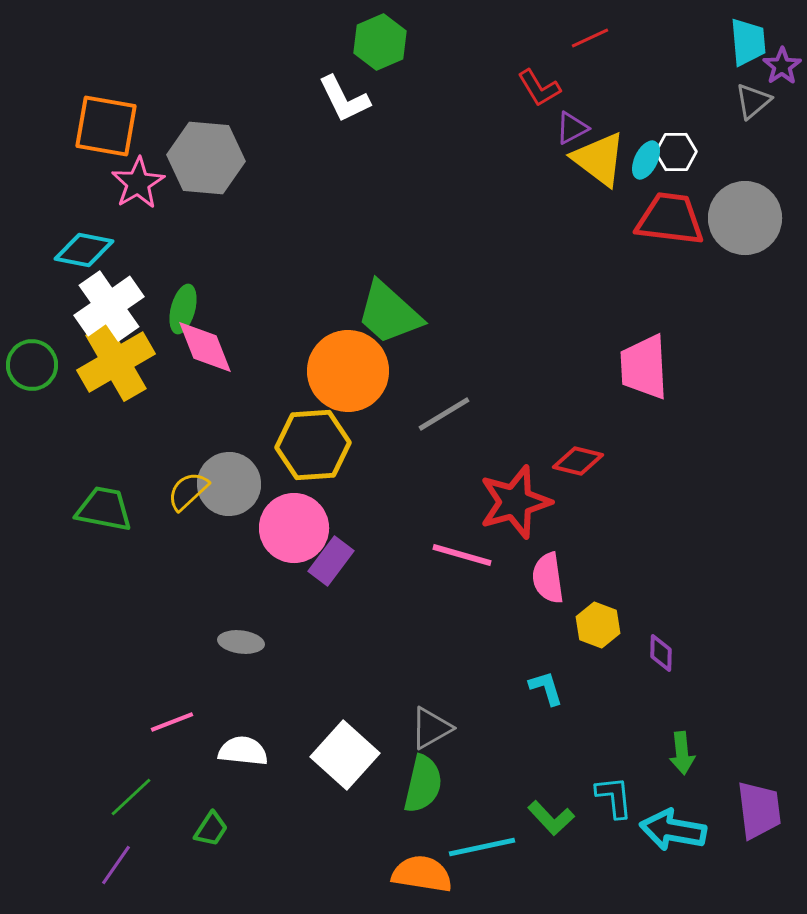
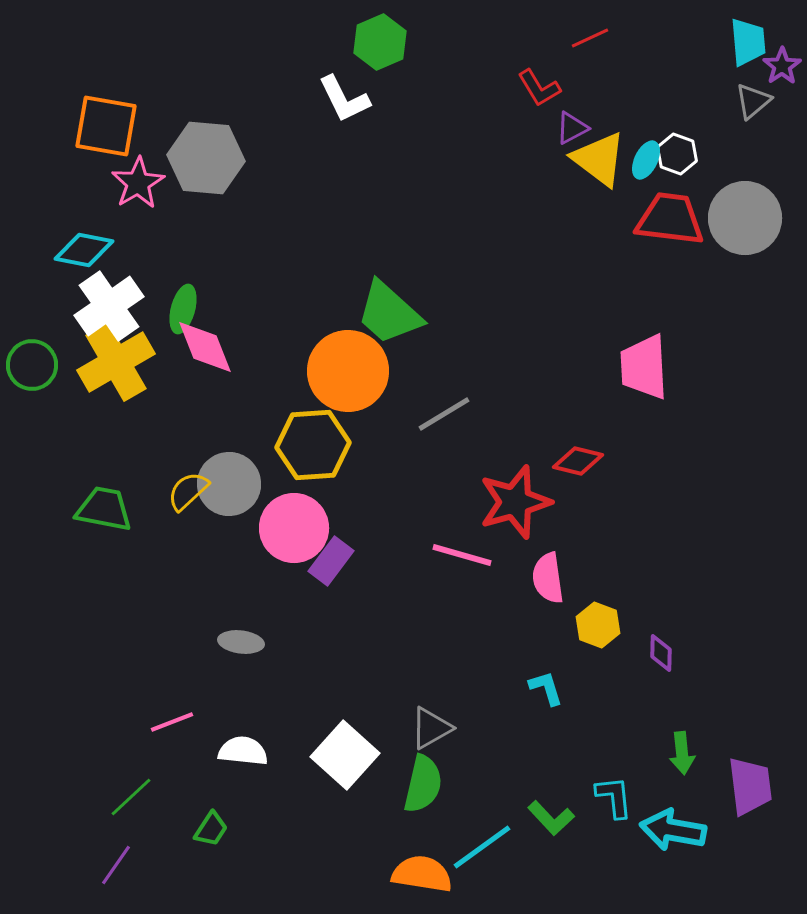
white hexagon at (676, 152): moved 1 px right, 2 px down; rotated 21 degrees clockwise
purple trapezoid at (759, 810): moved 9 px left, 24 px up
cyan line at (482, 847): rotated 24 degrees counterclockwise
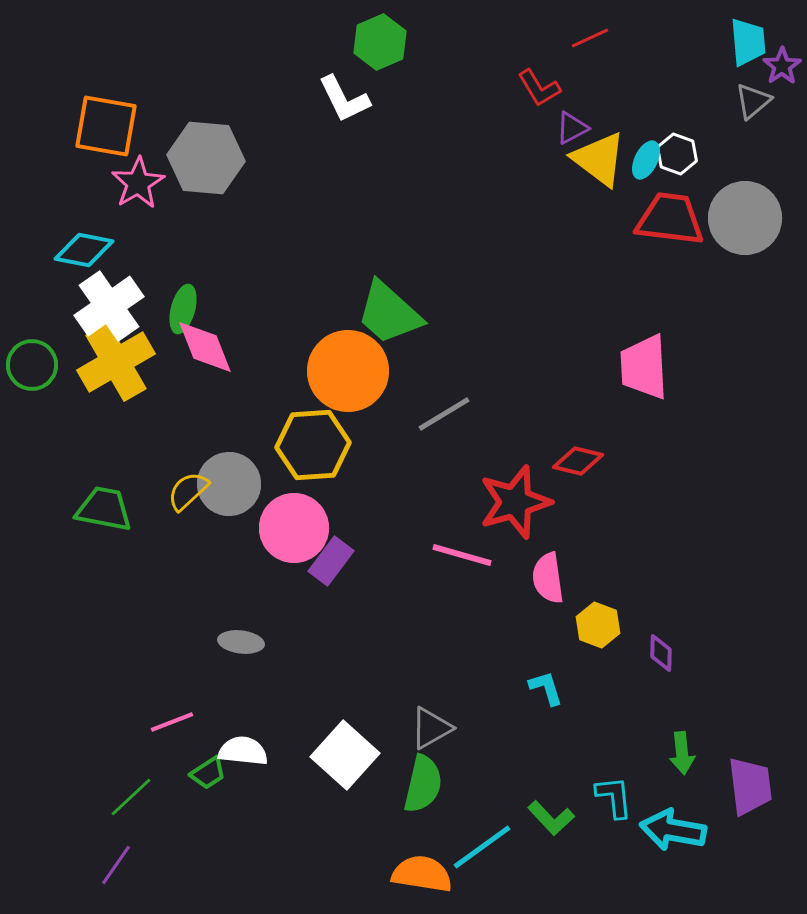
green trapezoid at (211, 829): moved 3 px left, 56 px up; rotated 24 degrees clockwise
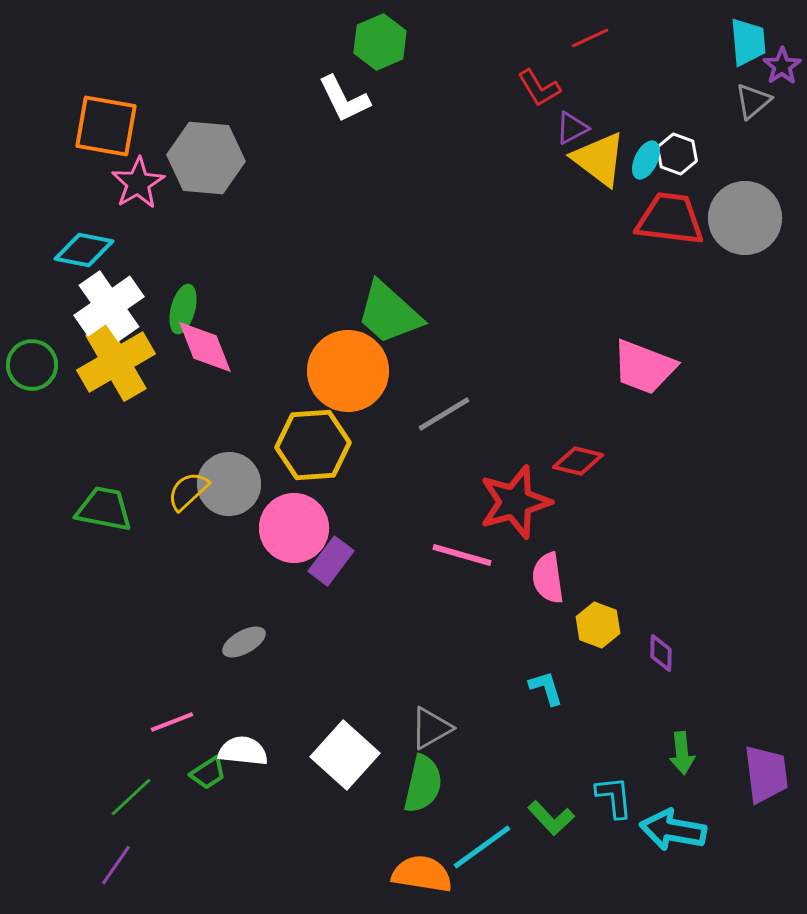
pink trapezoid at (644, 367): rotated 66 degrees counterclockwise
gray ellipse at (241, 642): moved 3 px right; rotated 36 degrees counterclockwise
purple trapezoid at (750, 786): moved 16 px right, 12 px up
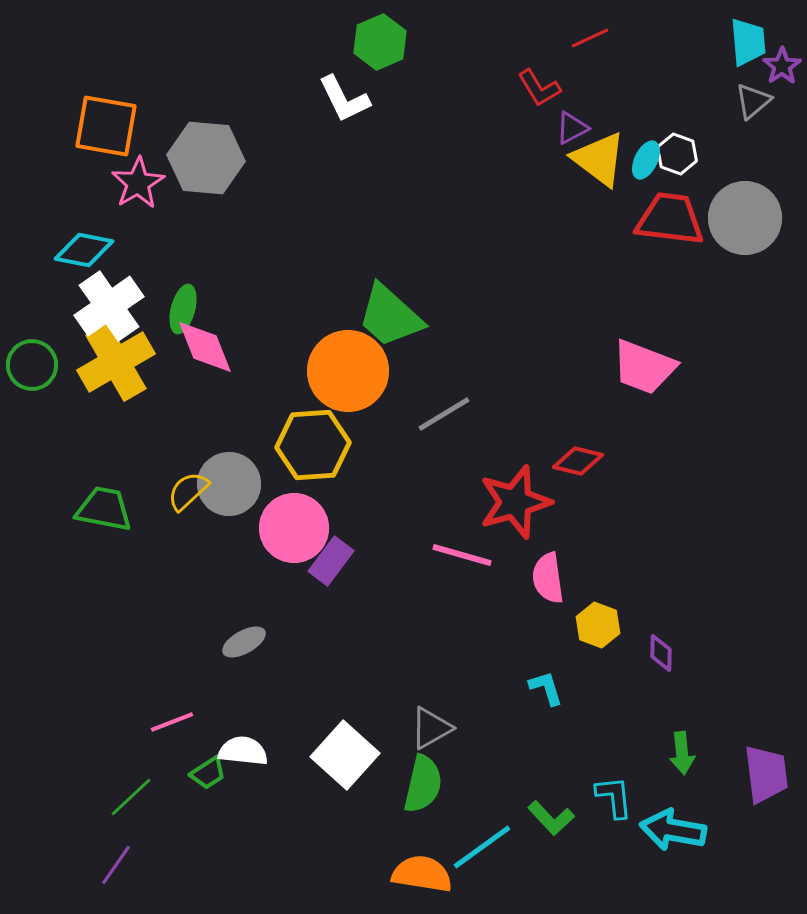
green trapezoid at (389, 313): moved 1 px right, 3 px down
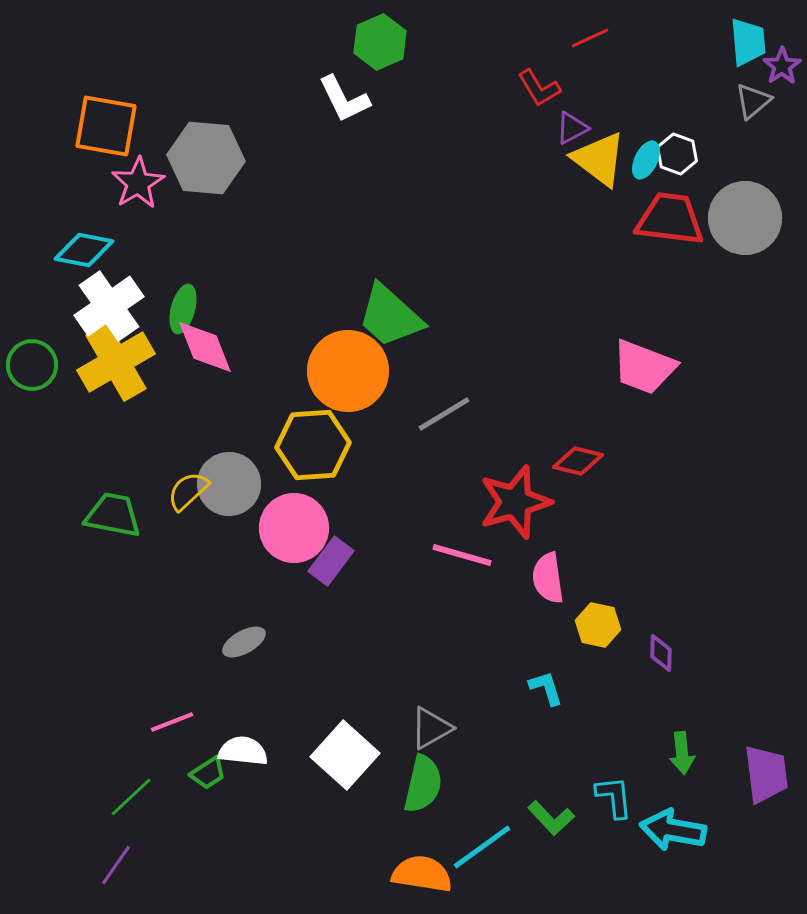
green trapezoid at (104, 509): moved 9 px right, 6 px down
yellow hexagon at (598, 625): rotated 9 degrees counterclockwise
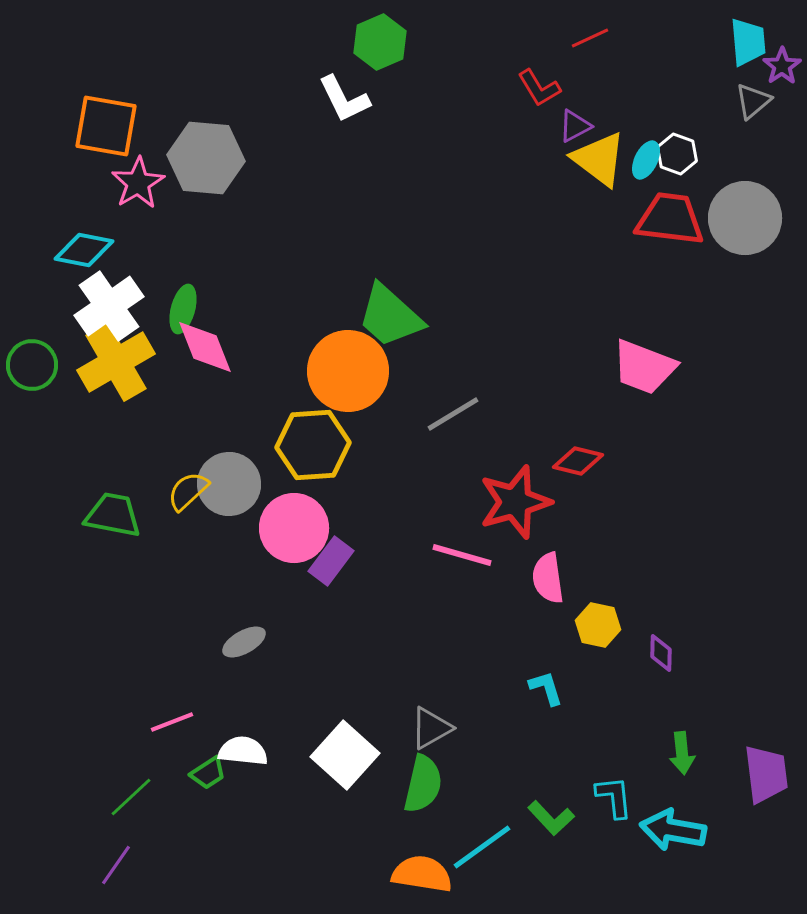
purple triangle at (572, 128): moved 3 px right, 2 px up
gray line at (444, 414): moved 9 px right
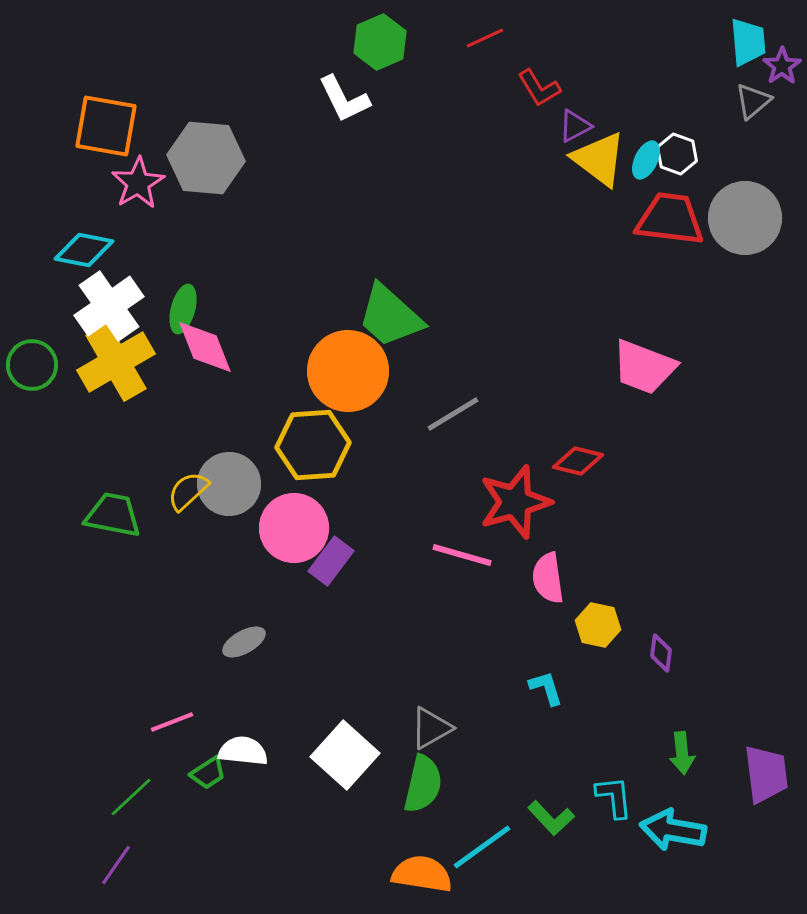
red line at (590, 38): moved 105 px left
purple diamond at (661, 653): rotated 6 degrees clockwise
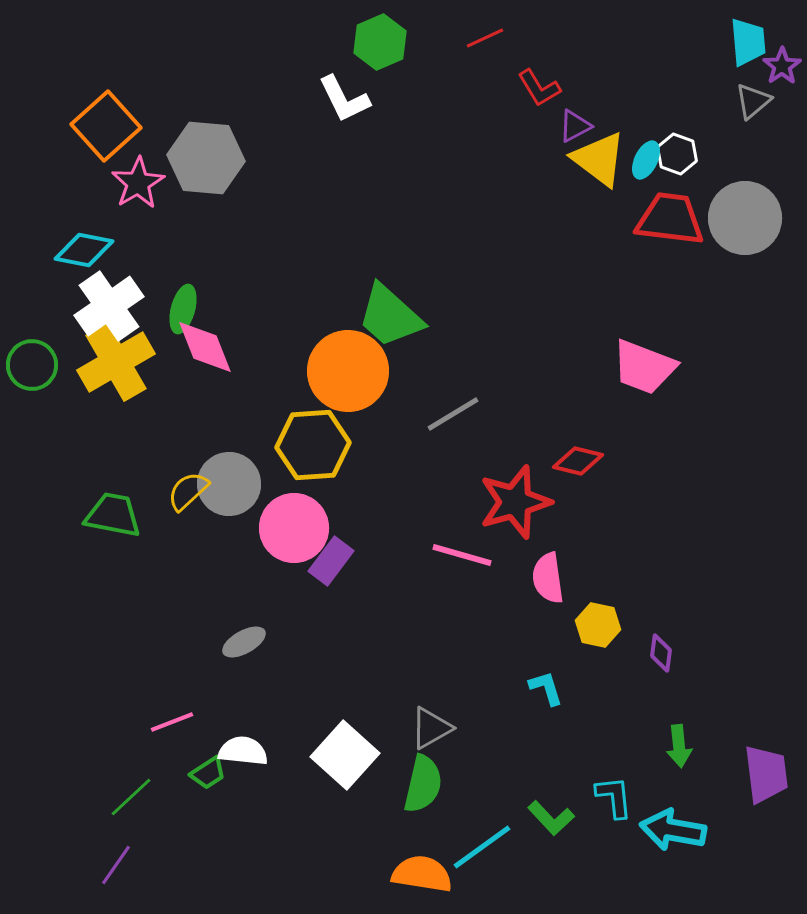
orange square at (106, 126): rotated 38 degrees clockwise
green arrow at (682, 753): moved 3 px left, 7 px up
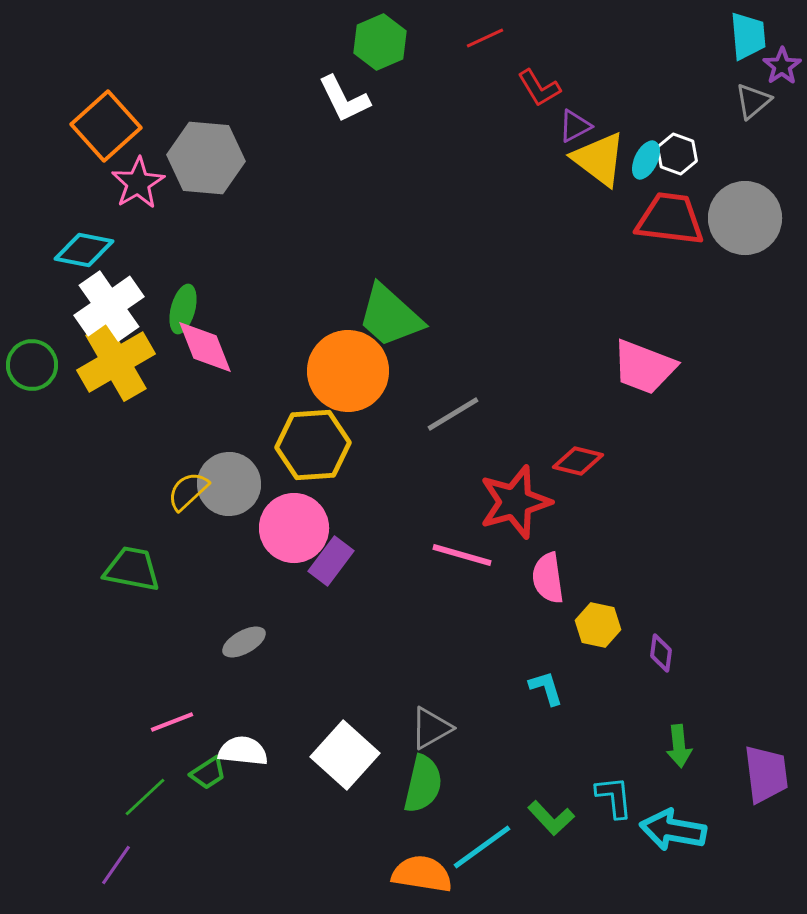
cyan trapezoid at (748, 42): moved 6 px up
green trapezoid at (113, 515): moved 19 px right, 54 px down
green line at (131, 797): moved 14 px right
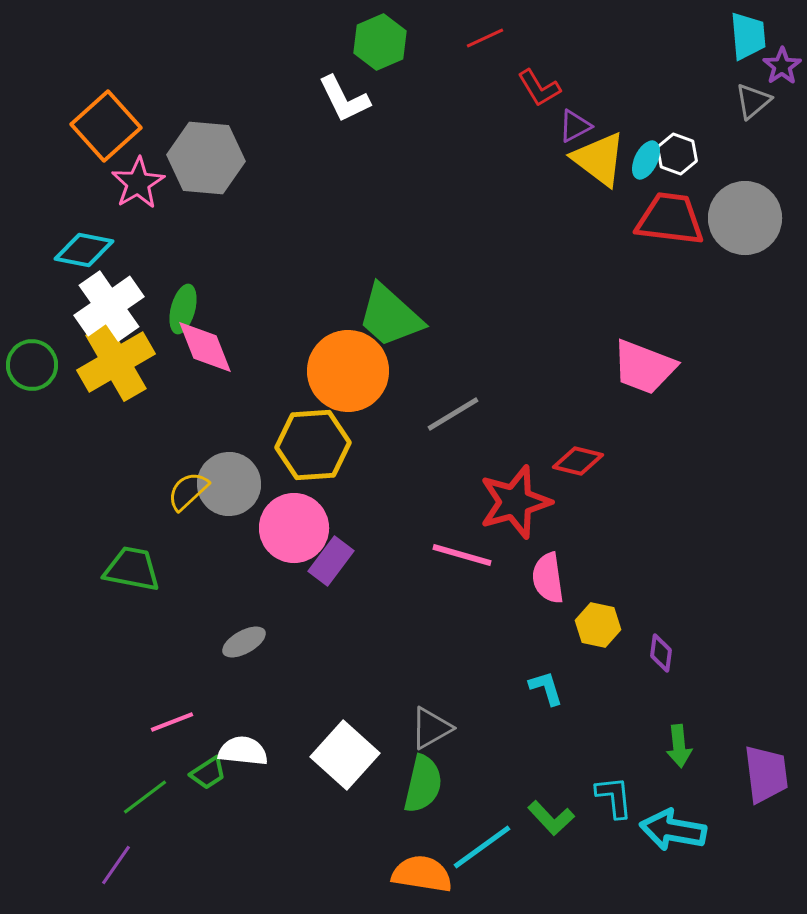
green line at (145, 797): rotated 6 degrees clockwise
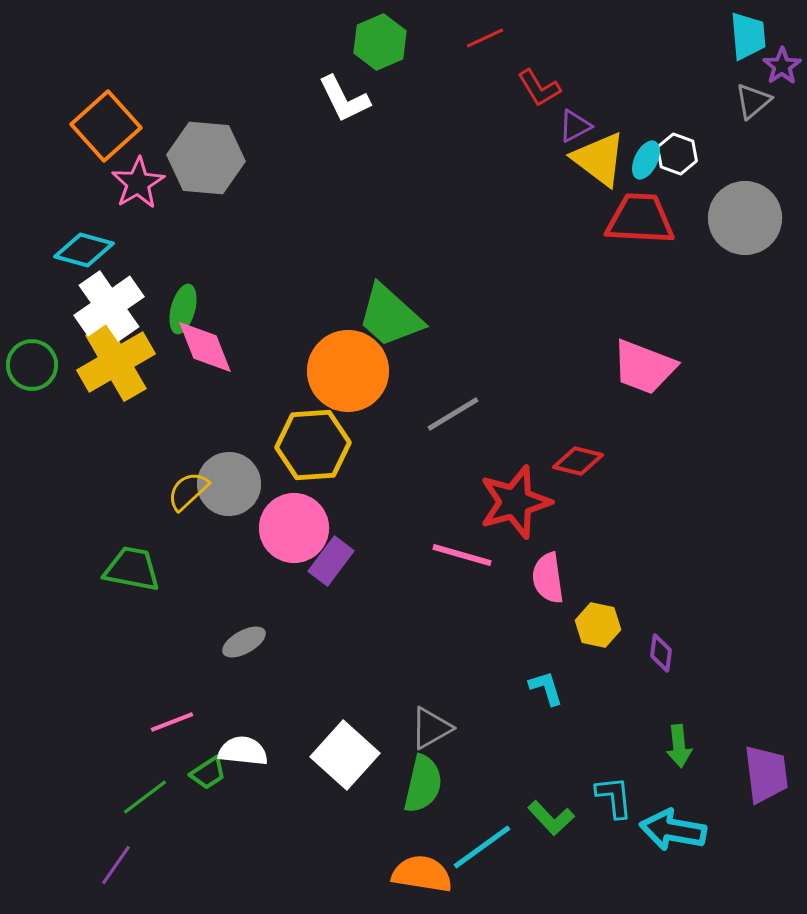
red trapezoid at (670, 219): moved 30 px left; rotated 4 degrees counterclockwise
cyan diamond at (84, 250): rotated 4 degrees clockwise
